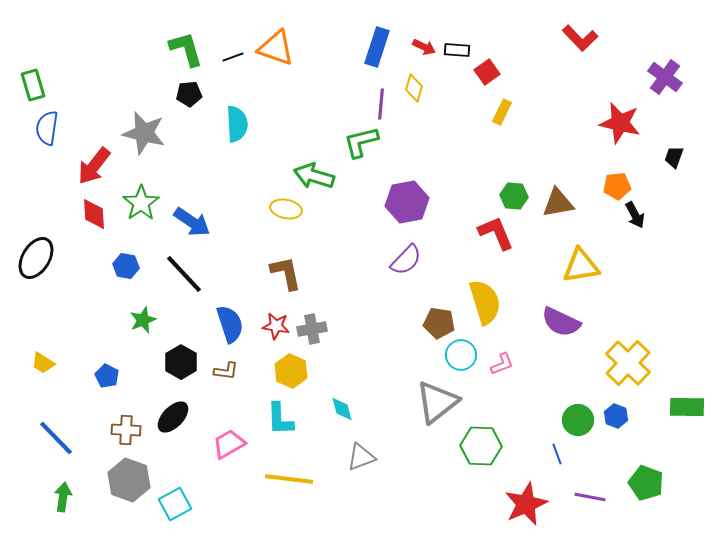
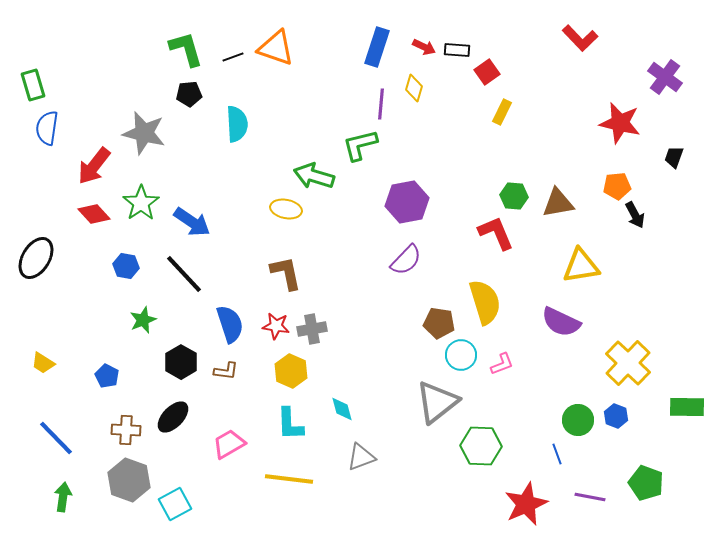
green L-shape at (361, 142): moved 1 px left, 3 px down
red diamond at (94, 214): rotated 40 degrees counterclockwise
cyan L-shape at (280, 419): moved 10 px right, 5 px down
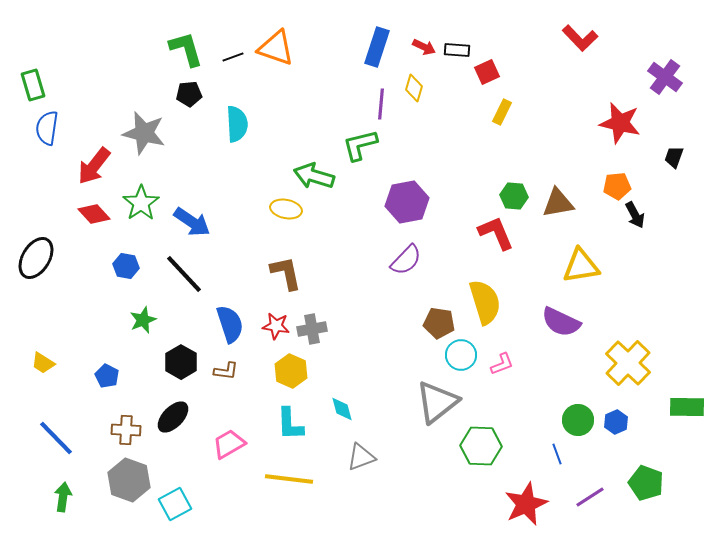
red square at (487, 72): rotated 10 degrees clockwise
blue hexagon at (616, 416): moved 6 px down; rotated 15 degrees clockwise
purple line at (590, 497): rotated 44 degrees counterclockwise
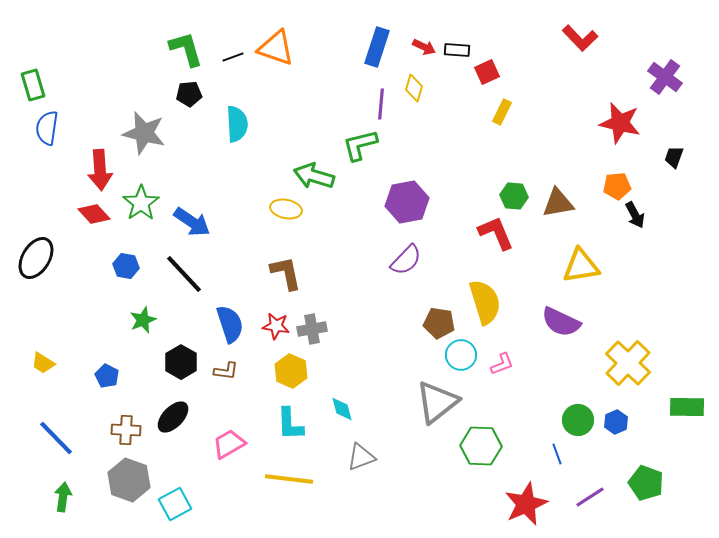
red arrow at (94, 166): moved 6 px right, 4 px down; rotated 42 degrees counterclockwise
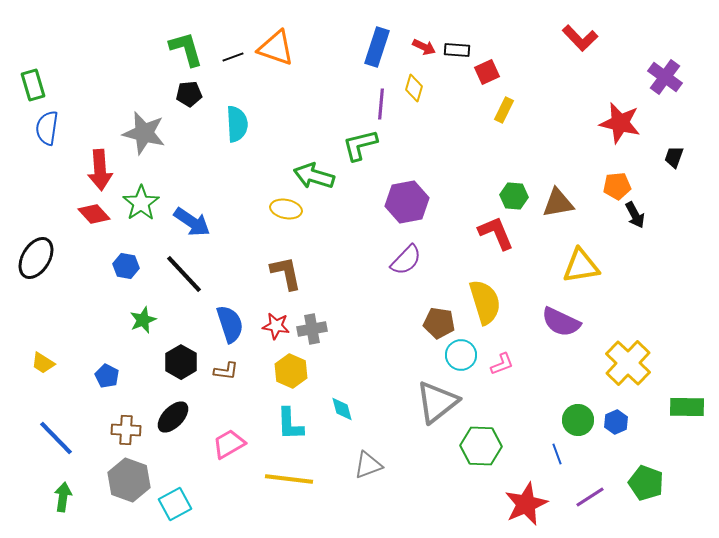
yellow rectangle at (502, 112): moved 2 px right, 2 px up
gray triangle at (361, 457): moved 7 px right, 8 px down
